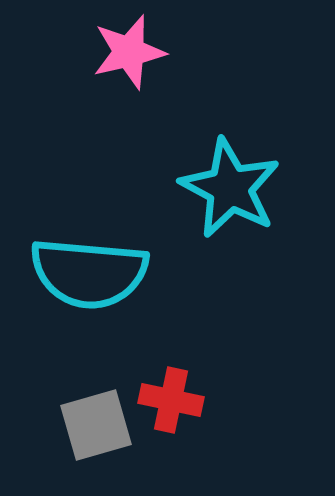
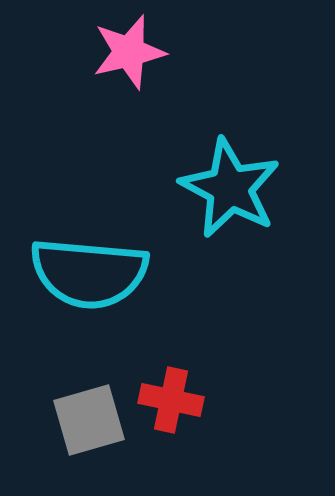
gray square: moved 7 px left, 5 px up
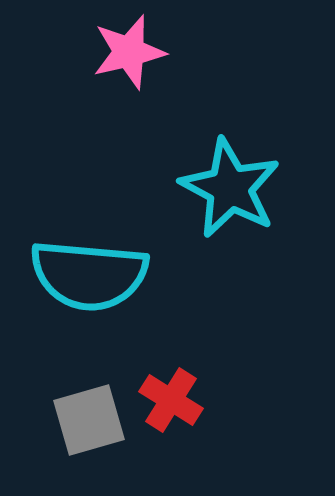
cyan semicircle: moved 2 px down
red cross: rotated 20 degrees clockwise
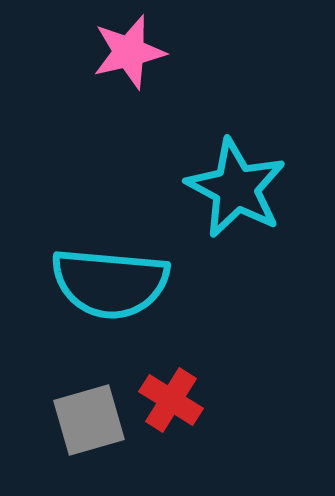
cyan star: moved 6 px right
cyan semicircle: moved 21 px right, 8 px down
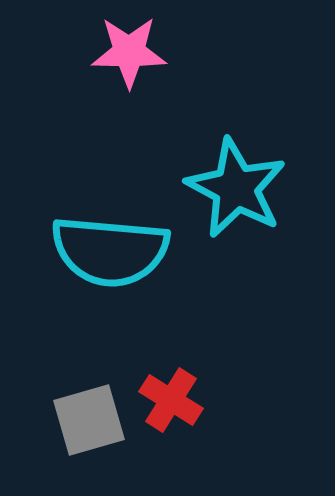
pink star: rotated 14 degrees clockwise
cyan semicircle: moved 32 px up
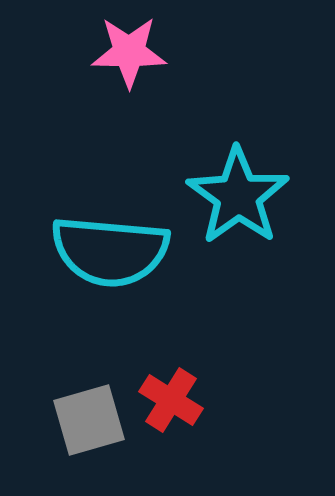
cyan star: moved 2 px right, 8 px down; rotated 8 degrees clockwise
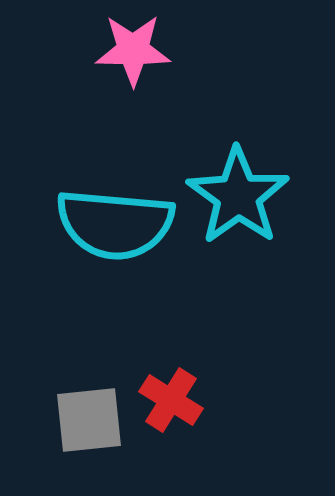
pink star: moved 4 px right, 2 px up
cyan semicircle: moved 5 px right, 27 px up
gray square: rotated 10 degrees clockwise
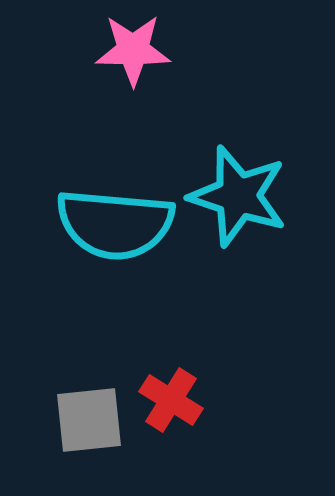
cyan star: rotated 18 degrees counterclockwise
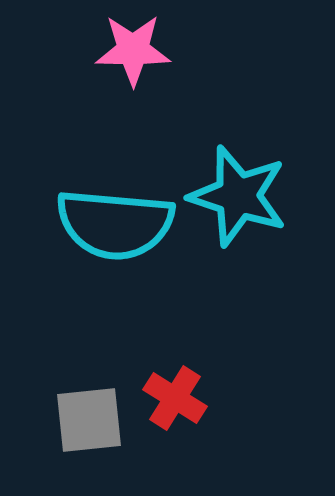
red cross: moved 4 px right, 2 px up
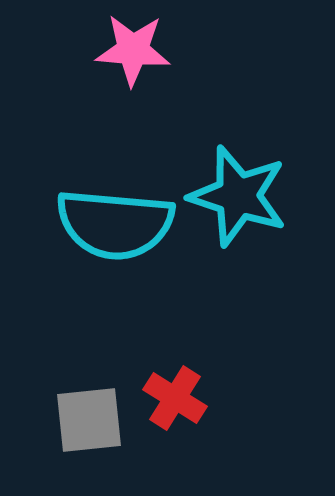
pink star: rotated 4 degrees clockwise
